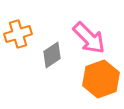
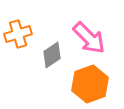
orange hexagon: moved 11 px left, 5 px down
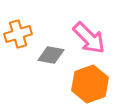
gray diamond: moved 1 px left; rotated 44 degrees clockwise
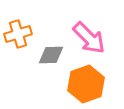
gray diamond: rotated 12 degrees counterclockwise
orange hexagon: moved 4 px left
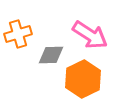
pink arrow: moved 1 px right, 3 px up; rotated 12 degrees counterclockwise
orange hexagon: moved 3 px left, 5 px up; rotated 6 degrees counterclockwise
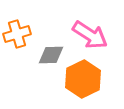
orange cross: moved 1 px left
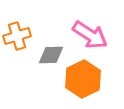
orange cross: moved 2 px down
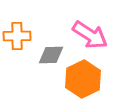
orange cross: rotated 16 degrees clockwise
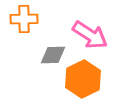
orange cross: moved 7 px right, 17 px up
gray diamond: moved 2 px right
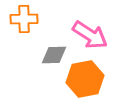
gray diamond: moved 1 px right
orange hexagon: moved 2 px right; rotated 15 degrees clockwise
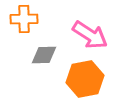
gray diamond: moved 10 px left
